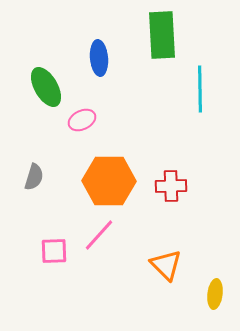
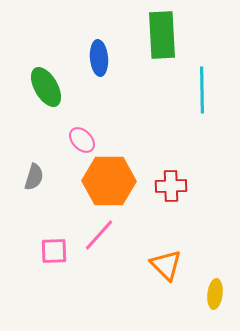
cyan line: moved 2 px right, 1 px down
pink ellipse: moved 20 px down; rotated 72 degrees clockwise
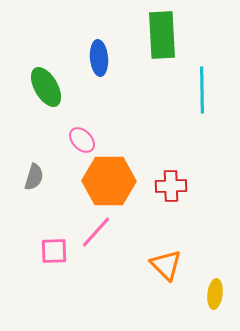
pink line: moved 3 px left, 3 px up
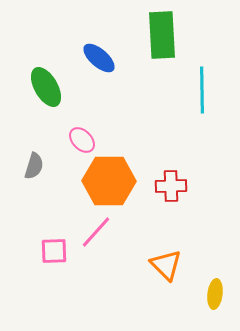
blue ellipse: rotated 44 degrees counterclockwise
gray semicircle: moved 11 px up
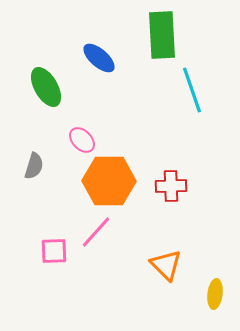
cyan line: moved 10 px left; rotated 18 degrees counterclockwise
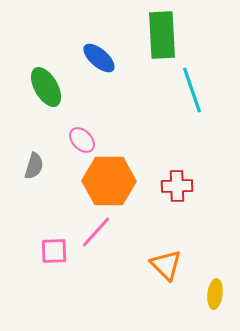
red cross: moved 6 px right
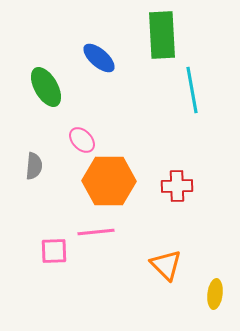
cyan line: rotated 9 degrees clockwise
gray semicircle: rotated 12 degrees counterclockwise
pink line: rotated 42 degrees clockwise
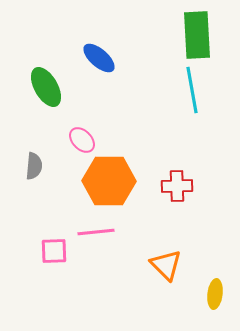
green rectangle: moved 35 px right
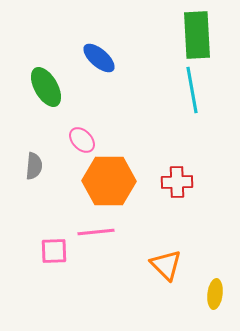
red cross: moved 4 px up
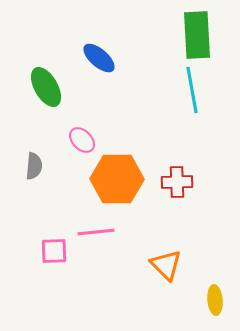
orange hexagon: moved 8 px right, 2 px up
yellow ellipse: moved 6 px down; rotated 12 degrees counterclockwise
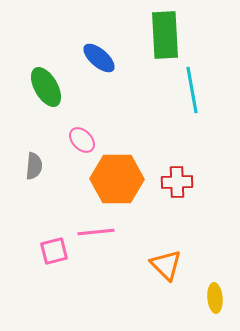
green rectangle: moved 32 px left
pink square: rotated 12 degrees counterclockwise
yellow ellipse: moved 2 px up
